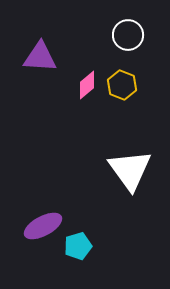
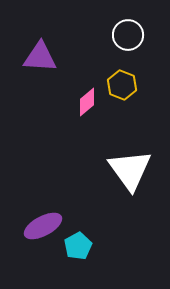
pink diamond: moved 17 px down
cyan pentagon: rotated 12 degrees counterclockwise
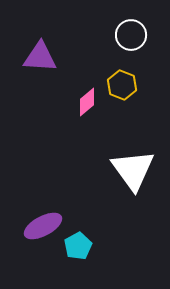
white circle: moved 3 px right
white triangle: moved 3 px right
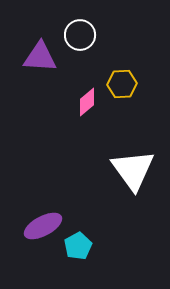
white circle: moved 51 px left
yellow hexagon: moved 1 px up; rotated 24 degrees counterclockwise
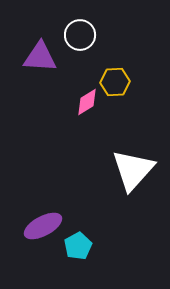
yellow hexagon: moved 7 px left, 2 px up
pink diamond: rotated 8 degrees clockwise
white triangle: rotated 18 degrees clockwise
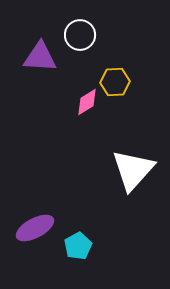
purple ellipse: moved 8 px left, 2 px down
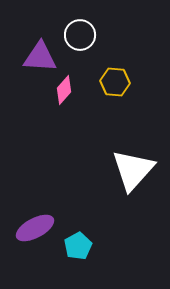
yellow hexagon: rotated 8 degrees clockwise
pink diamond: moved 23 px left, 12 px up; rotated 16 degrees counterclockwise
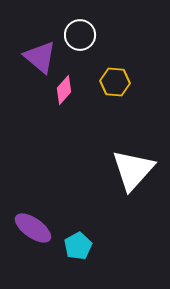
purple triangle: rotated 36 degrees clockwise
purple ellipse: moved 2 px left; rotated 63 degrees clockwise
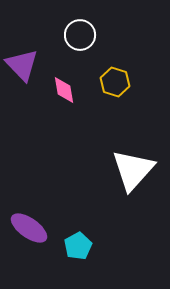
purple triangle: moved 18 px left, 8 px down; rotated 6 degrees clockwise
yellow hexagon: rotated 12 degrees clockwise
pink diamond: rotated 52 degrees counterclockwise
purple ellipse: moved 4 px left
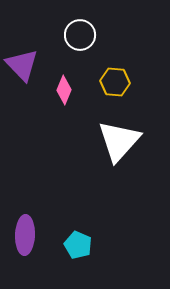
yellow hexagon: rotated 12 degrees counterclockwise
pink diamond: rotated 32 degrees clockwise
white triangle: moved 14 px left, 29 px up
purple ellipse: moved 4 px left, 7 px down; rotated 57 degrees clockwise
cyan pentagon: moved 1 px up; rotated 20 degrees counterclockwise
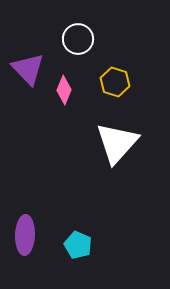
white circle: moved 2 px left, 4 px down
purple triangle: moved 6 px right, 4 px down
yellow hexagon: rotated 12 degrees clockwise
white triangle: moved 2 px left, 2 px down
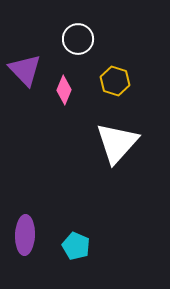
purple triangle: moved 3 px left, 1 px down
yellow hexagon: moved 1 px up
cyan pentagon: moved 2 px left, 1 px down
